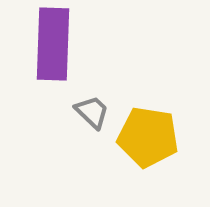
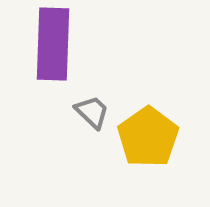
yellow pentagon: rotated 28 degrees clockwise
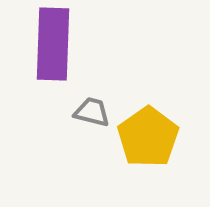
gray trapezoid: rotated 30 degrees counterclockwise
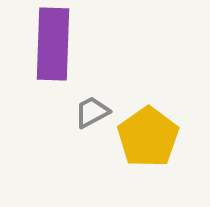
gray trapezoid: rotated 42 degrees counterclockwise
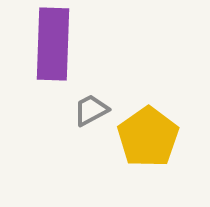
gray trapezoid: moved 1 px left, 2 px up
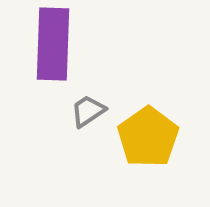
gray trapezoid: moved 3 px left, 1 px down; rotated 6 degrees counterclockwise
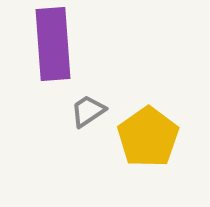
purple rectangle: rotated 6 degrees counterclockwise
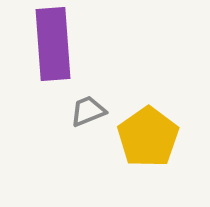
gray trapezoid: rotated 12 degrees clockwise
